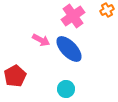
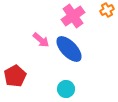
pink arrow: rotated 12 degrees clockwise
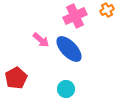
pink cross: moved 2 px right; rotated 10 degrees clockwise
red pentagon: moved 1 px right, 2 px down
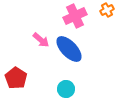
red pentagon: rotated 10 degrees counterclockwise
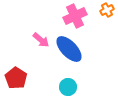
cyan circle: moved 2 px right, 2 px up
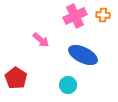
orange cross: moved 4 px left, 5 px down; rotated 32 degrees clockwise
blue ellipse: moved 14 px right, 6 px down; rotated 20 degrees counterclockwise
cyan circle: moved 2 px up
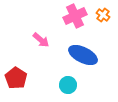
orange cross: rotated 32 degrees clockwise
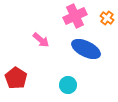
orange cross: moved 4 px right, 3 px down
blue ellipse: moved 3 px right, 6 px up
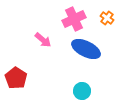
pink cross: moved 1 px left, 3 px down
pink arrow: moved 2 px right
cyan circle: moved 14 px right, 6 px down
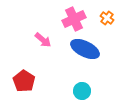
blue ellipse: moved 1 px left
red pentagon: moved 8 px right, 3 px down
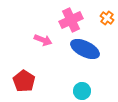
pink cross: moved 3 px left, 1 px down
pink arrow: rotated 18 degrees counterclockwise
